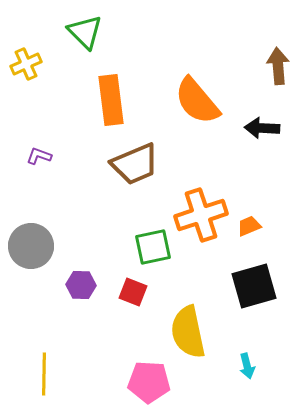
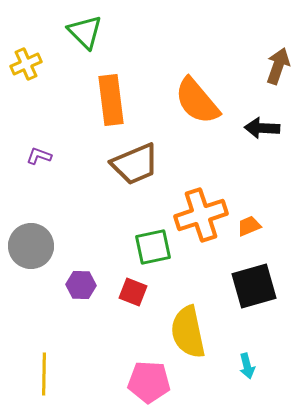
brown arrow: rotated 24 degrees clockwise
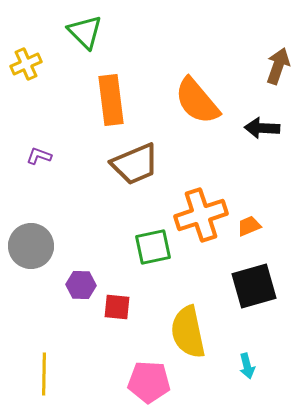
red square: moved 16 px left, 15 px down; rotated 16 degrees counterclockwise
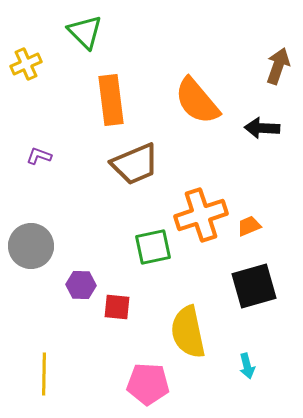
pink pentagon: moved 1 px left, 2 px down
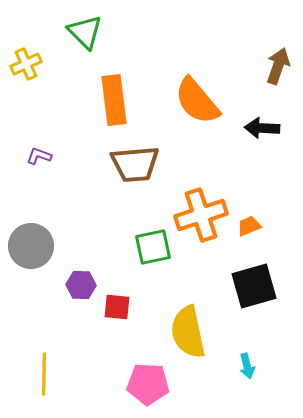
orange rectangle: moved 3 px right
brown trapezoid: rotated 18 degrees clockwise
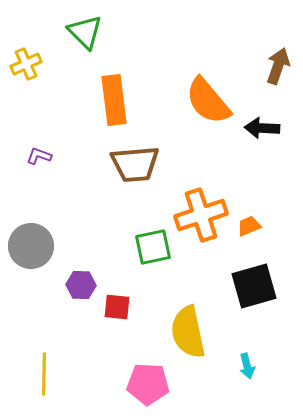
orange semicircle: moved 11 px right
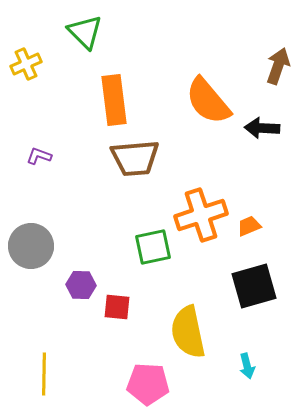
brown trapezoid: moved 6 px up
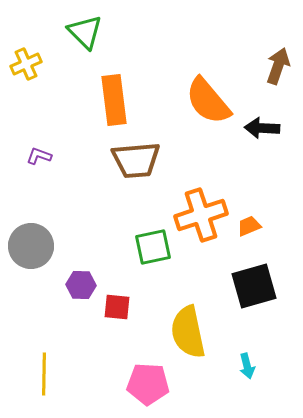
brown trapezoid: moved 1 px right, 2 px down
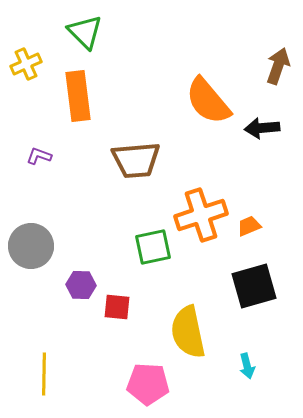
orange rectangle: moved 36 px left, 4 px up
black arrow: rotated 8 degrees counterclockwise
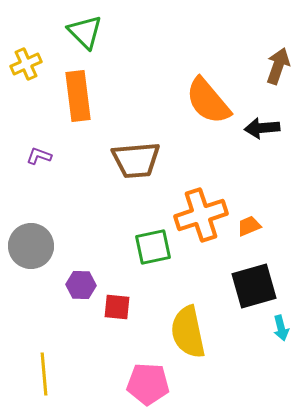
cyan arrow: moved 34 px right, 38 px up
yellow line: rotated 6 degrees counterclockwise
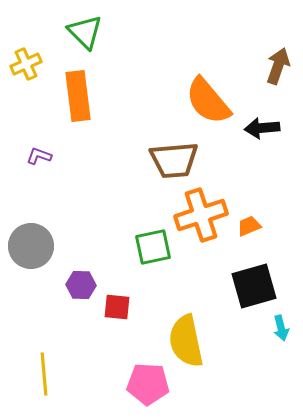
brown trapezoid: moved 38 px right
yellow semicircle: moved 2 px left, 9 px down
